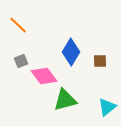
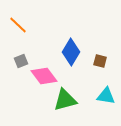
brown square: rotated 16 degrees clockwise
cyan triangle: moved 1 px left, 11 px up; rotated 48 degrees clockwise
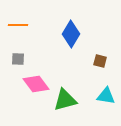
orange line: rotated 42 degrees counterclockwise
blue diamond: moved 18 px up
gray square: moved 3 px left, 2 px up; rotated 24 degrees clockwise
pink diamond: moved 8 px left, 8 px down
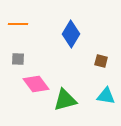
orange line: moved 1 px up
brown square: moved 1 px right
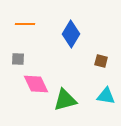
orange line: moved 7 px right
pink diamond: rotated 12 degrees clockwise
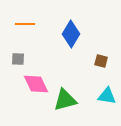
cyan triangle: moved 1 px right
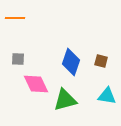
orange line: moved 10 px left, 6 px up
blue diamond: moved 28 px down; rotated 12 degrees counterclockwise
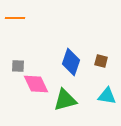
gray square: moved 7 px down
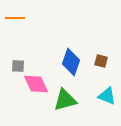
cyan triangle: rotated 12 degrees clockwise
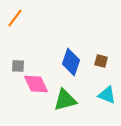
orange line: rotated 54 degrees counterclockwise
cyan triangle: moved 1 px up
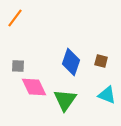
pink diamond: moved 2 px left, 3 px down
green triangle: rotated 40 degrees counterclockwise
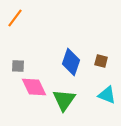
green triangle: moved 1 px left
